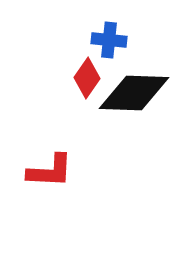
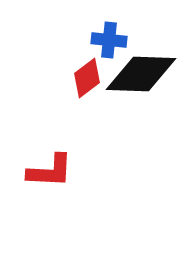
red diamond: rotated 18 degrees clockwise
black diamond: moved 7 px right, 19 px up
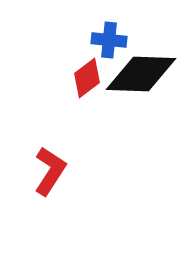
red L-shape: rotated 60 degrees counterclockwise
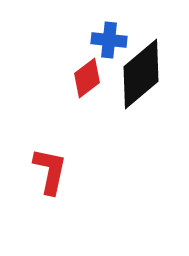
black diamond: rotated 42 degrees counterclockwise
red L-shape: rotated 21 degrees counterclockwise
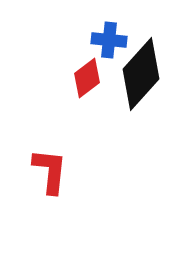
black diamond: rotated 8 degrees counterclockwise
red L-shape: rotated 6 degrees counterclockwise
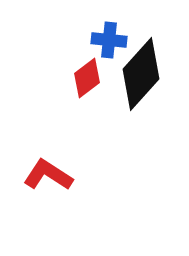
red L-shape: moved 2 px left, 4 px down; rotated 63 degrees counterclockwise
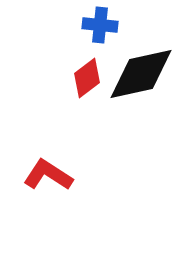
blue cross: moved 9 px left, 15 px up
black diamond: rotated 36 degrees clockwise
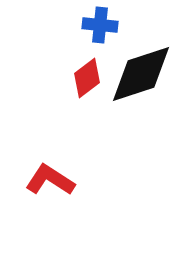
black diamond: rotated 6 degrees counterclockwise
red L-shape: moved 2 px right, 5 px down
